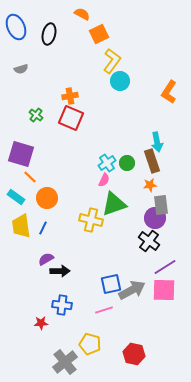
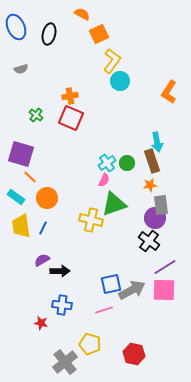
purple semicircle: moved 4 px left, 1 px down
red star: rotated 16 degrees clockwise
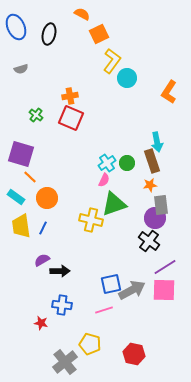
cyan circle: moved 7 px right, 3 px up
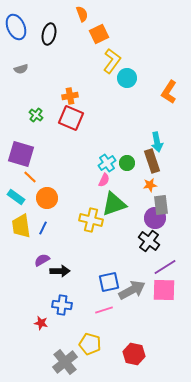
orange semicircle: rotated 42 degrees clockwise
blue square: moved 2 px left, 2 px up
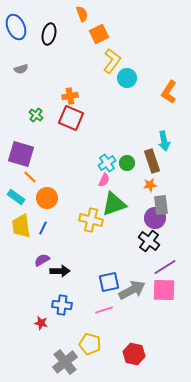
cyan arrow: moved 7 px right, 1 px up
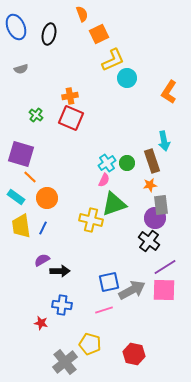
yellow L-shape: moved 1 px right, 1 px up; rotated 30 degrees clockwise
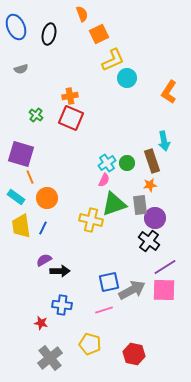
orange line: rotated 24 degrees clockwise
gray rectangle: moved 21 px left
purple semicircle: moved 2 px right
gray cross: moved 15 px left, 4 px up
